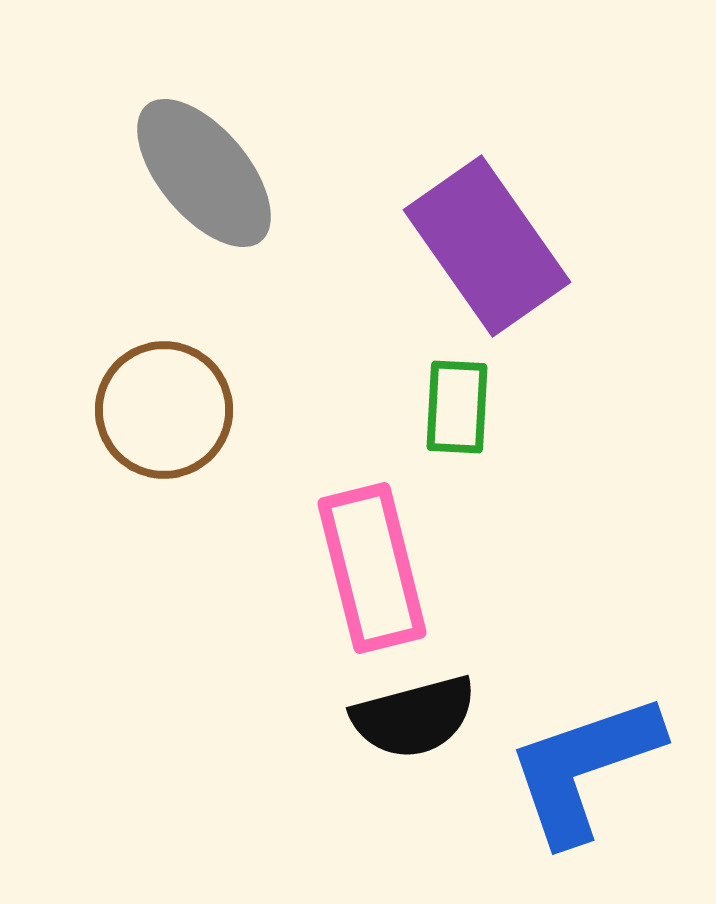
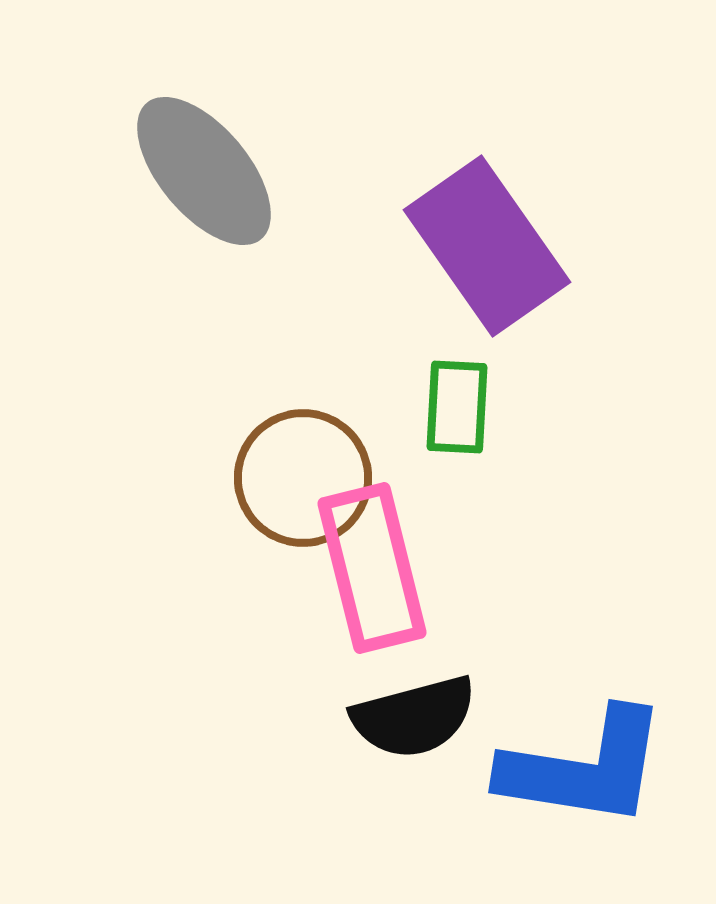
gray ellipse: moved 2 px up
brown circle: moved 139 px right, 68 px down
blue L-shape: rotated 152 degrees counterclockwise
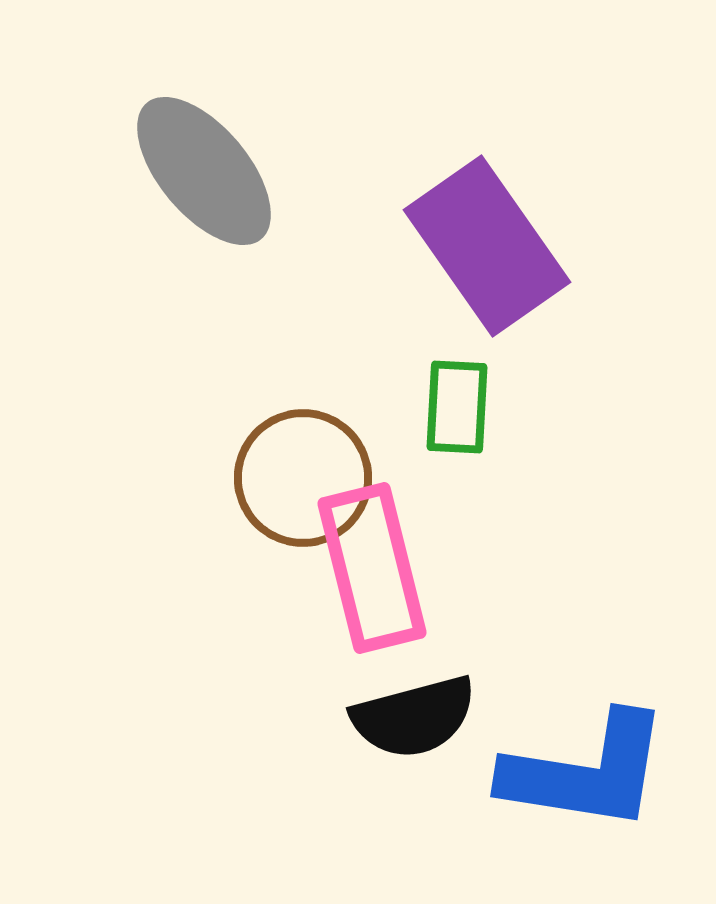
blue L-shape: moved 2 px right, 4 px down
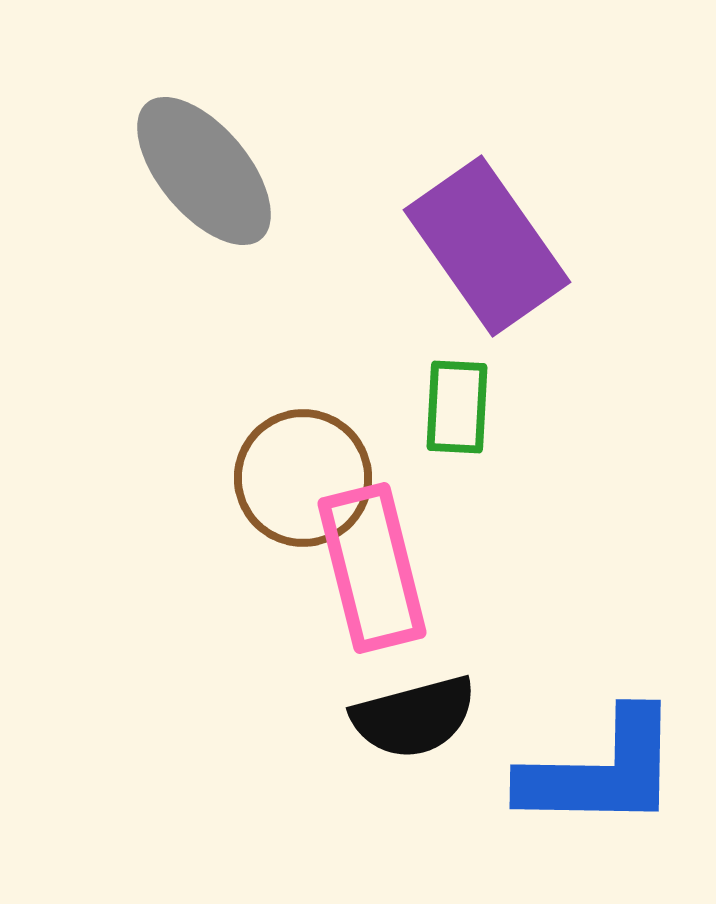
blue L-shape: moved 15 px right, 1 px up; rotated 8 degrees counterclockwise
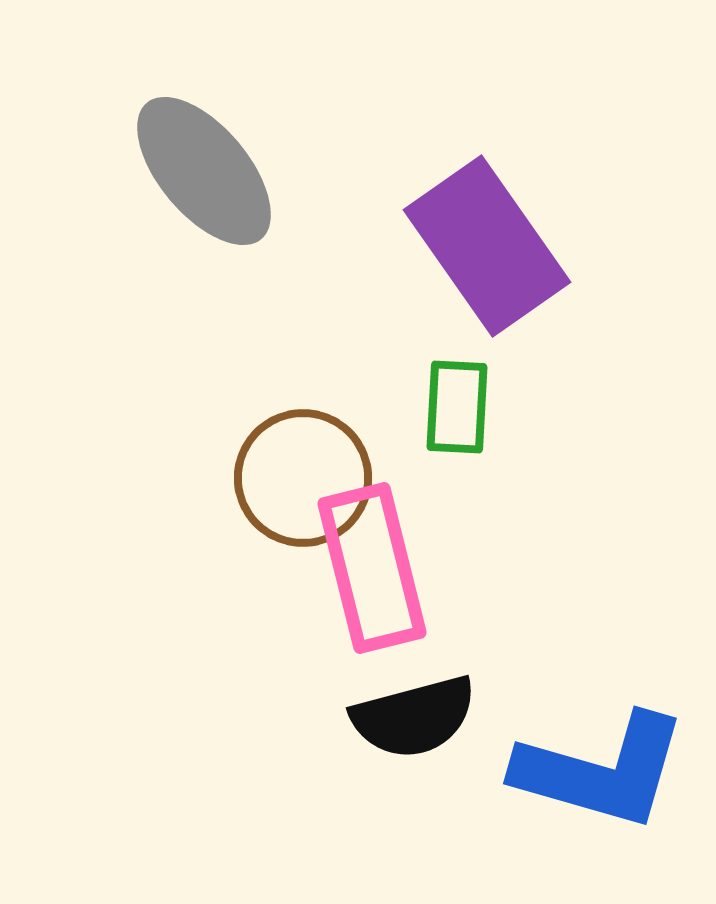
blue L-shape: rotated 15 degrees clockwise
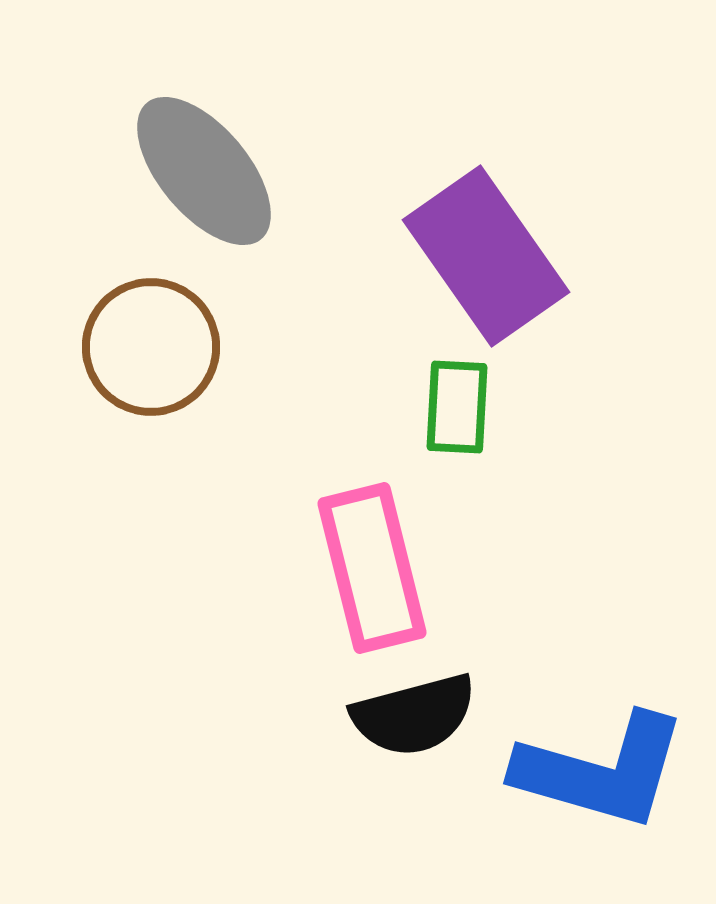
purple rectangle: moved 1 px left, 10 px down
brown circle: moved 152 px left, 131 px up
black semicircle: moved 2 px up
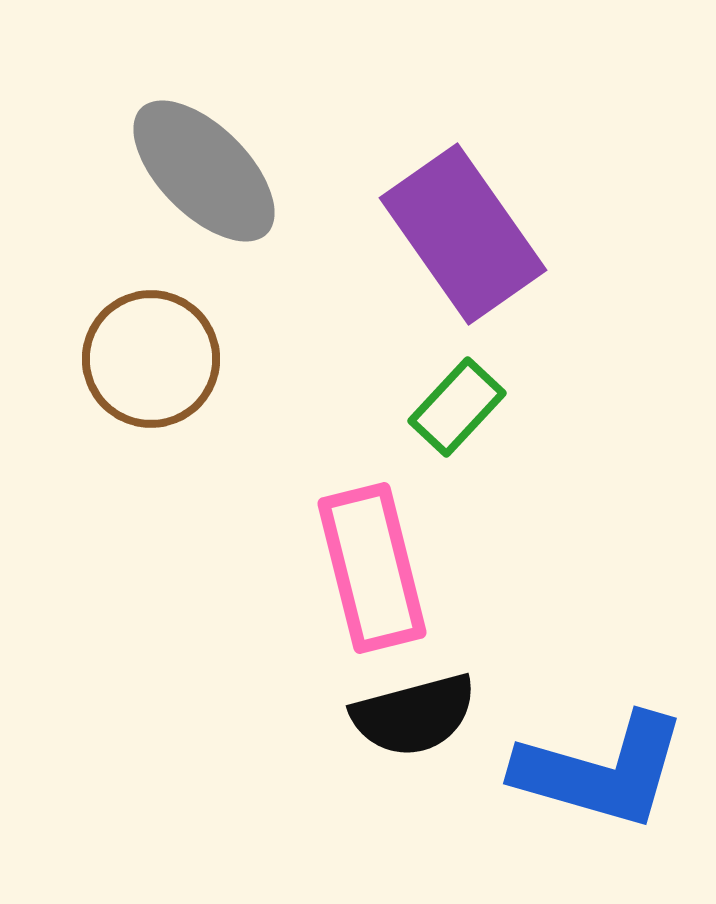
gray ellipse: rotated 5 degrees counterclockwise
purple rectangle: moved 23 px left, 22 px up
brown circle: moved 12 px down
green rectangle: rotated 40 degrees clockwise
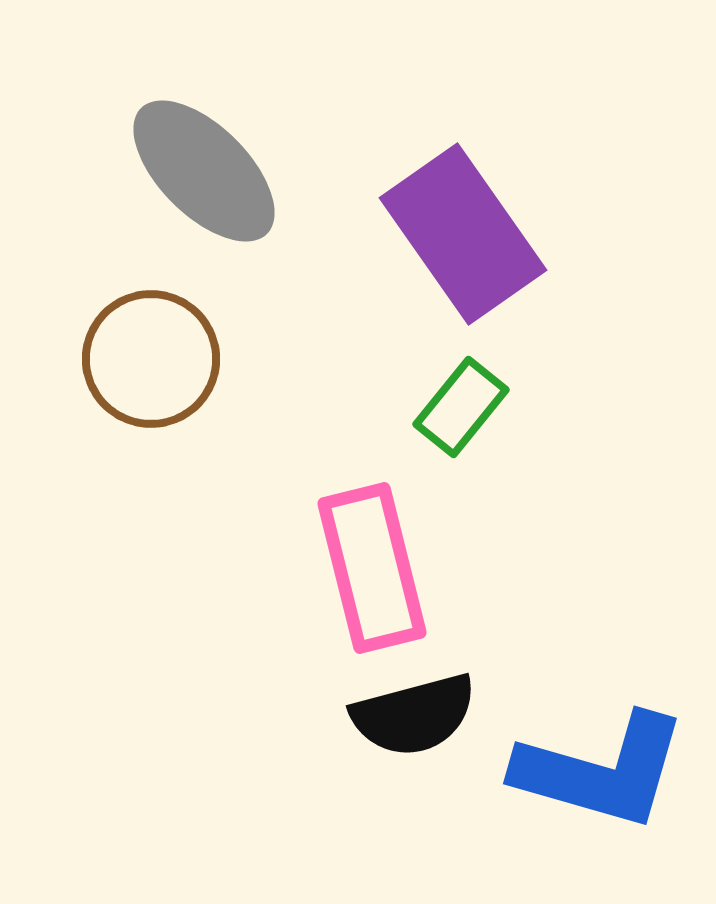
green rectangle: moved 4 px right; rotated 4 degrees counterclockwise
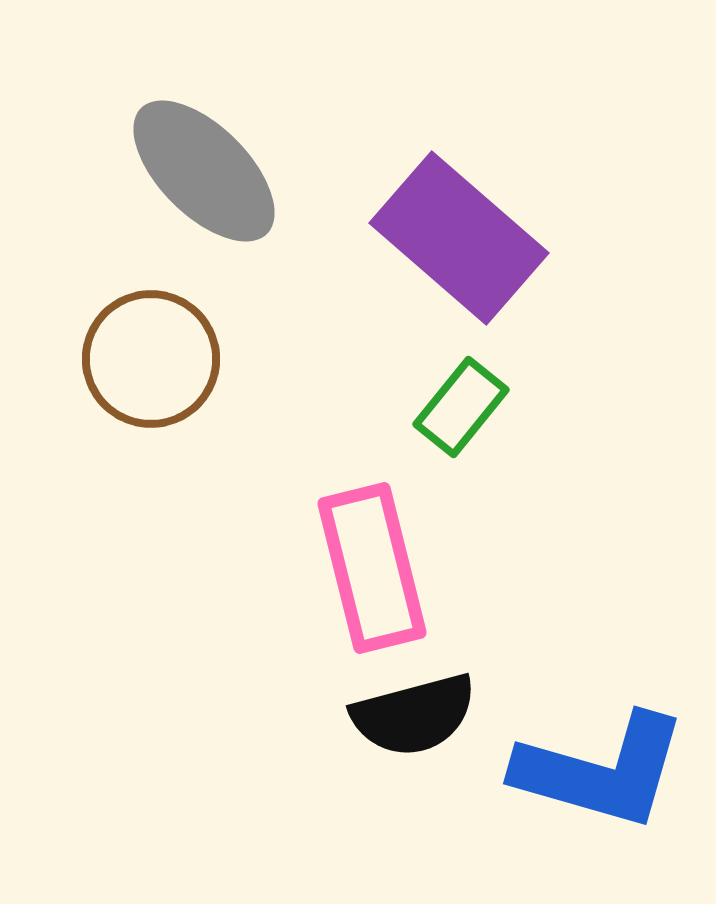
purple rectangle: moved 4 px left, 4 px down; rotated 14 degrees counterclockwise
